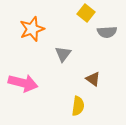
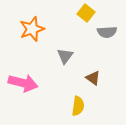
gray triangle: moved 2 px right, 2 px down
brown triangle: moved 1 px up
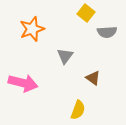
yellow semicircle: moved 4 px down; rotated 12 degrees clockwise
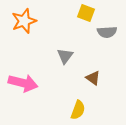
yellow square: rotated 18 degrees counterclockwise
orange star: moved 8 px left, 8 px up
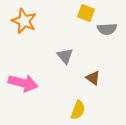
orange star: rotated 30 degrees counterclockwise
gray semicircle: moved 3 px up
gray triangle: rotated 18 degrees counterclockwise
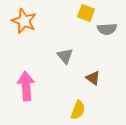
pink arrow: moved 3 px right, 3 px down; rotated 108 degrees counterclockwise
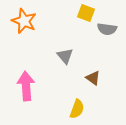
gray semicircle: rotated 12 degrees clockwise
yellow semicircle: moved 1 px left, 1 px up
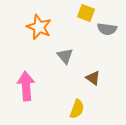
orange star: moved 15 px right, 6 px down
